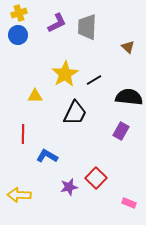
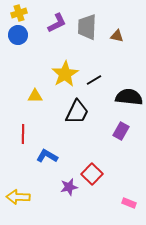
brown triangle: moved 11 px left, 11 px up; rotated 32 degrees counterclockwise
black trapezoid: moved 2 px right, 1 px up
red square: moved 4 px left, 4 px up
yellow arrow: moved 1 px left, 2 px down
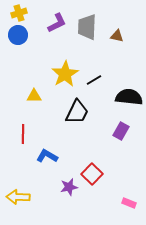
yellow triangle: moved 1 px left
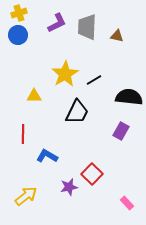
yellow arrow: moved 8 px right, 1 px up; rotated 140 degrees clockwise
pink rectangle: moved 2 px left; rotated 24 degrees clockwise
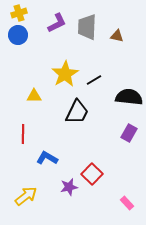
purple rectangle: moved 8 px right, 2 px down
blue L-shape: moved 2 px down
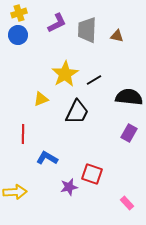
gray trapezoid: moved 3 px down
yellow triangle: moved 7 px right, 3 px down; rotated 21 degrees counterclockwise
red square: rotated 25 degrees counterclockwise
yellow arrow: moved 11 px left, 4 px up; rotated 35 degrees clockwise
